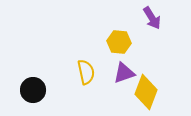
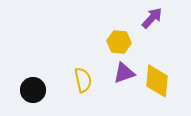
purple arrow: rotated 105 degrees counterclockwise
yellow semicircle: moved 3 px left, 8 px down
yellow diamond: moved 11 px right, 11 px up; rotated 16 degrees counterclockwise
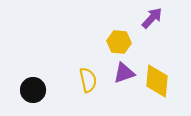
yellow semicircle: moved 5 px right
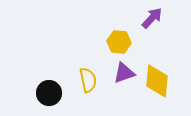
black circle: moved 16 px right, 3 px down
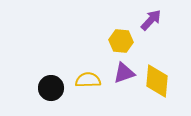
purple arrow: moved 1 px left, 2 px down
yellow hexagon: moved 2 px right, 1 px up
yellow semicircle: rotated 80 degrees counterclockwise
black circle: moved 2 px right, 5 px up
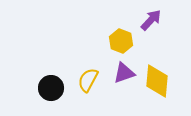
yellow hexagon: rotated 15 degrees clockwise
yellow semicircle: rotated 60 degrees counterclockwise
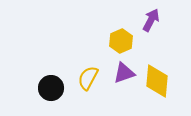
purple arrow: rotated 15 degrees counterclockwise
yellow hexagon: rotated 15 degrees clockwise
yellow semicircle: moved 2 px up
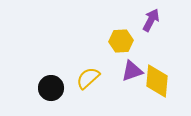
yellow hexagon: rotated 20 degrees clockwise
purple triangle: moved 8 px right, 2 px up
yellow semicircle: rotated 20 degrees clockwise
